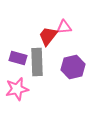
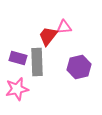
purple hexagon: moved 6 px right
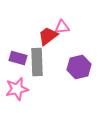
pink triangle: moved 2 px left
red trapezoid: rotated 15 degrees clockwise
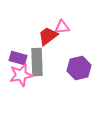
purple hexagon: moved 1 px down
pink star: moved 4 px right, 14 px up
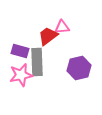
purple rectangle: moved 2 px right, 7 px up
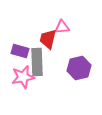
red trapezoid: moved 3 px down; rotated 40 degrees counterclockwise
pink star: moved 2 px right, 2 px down
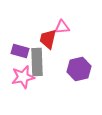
purple hexagon: moved 1 px down
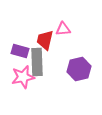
pink triangle: moved 1 px right, 2 px down
red trapezoid: moved 3 px left, 1 px down
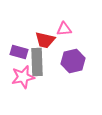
pink triangle: moved 1 px right
red trapezoid: rotated 90 degrees counterclockwise
purple rectangle: moved 1 px left, 1 px down
purple hexagon: moved 6 px left, 8 px up
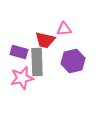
pink star: moved 1 px left, 1 px down
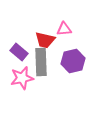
purple rectangle: rotated 24 degrees clockwise
gray rectangle: moved 4 px right
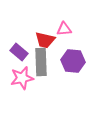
purple hexagon: rotated 20 degrees clockwise
